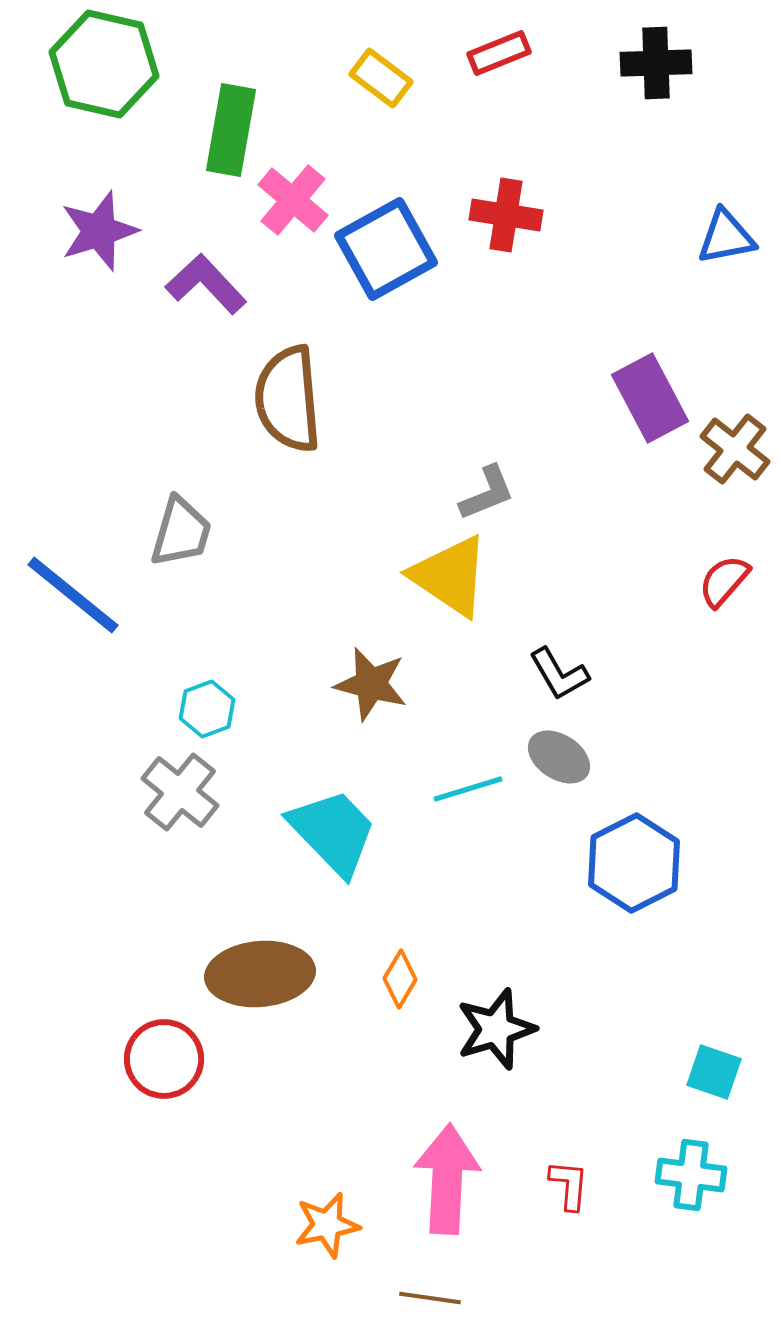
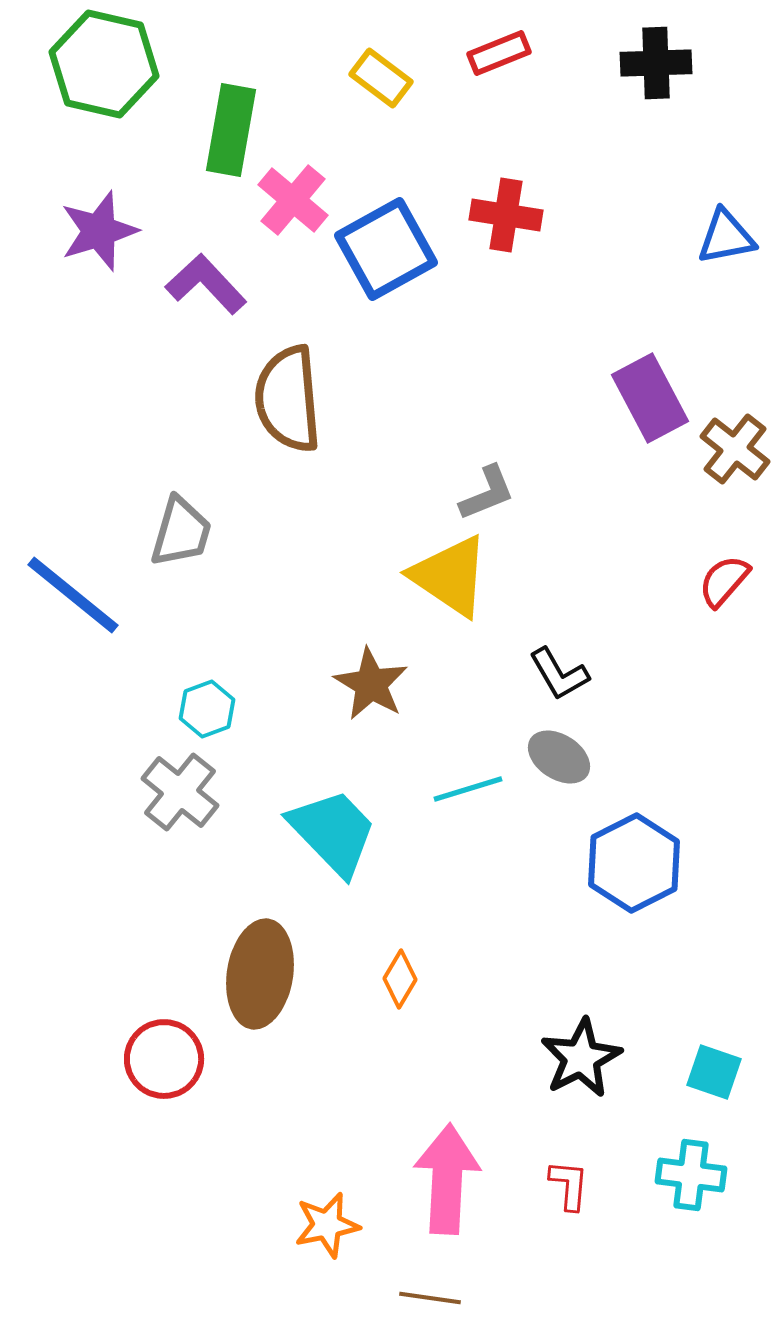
brown star: rotated 16 degrees clockwise
brown ellipse: rotated 76 degrees counterclockwise
black star: moved 85 px right, 29 px down; rotated 10 degrees counterclockwise
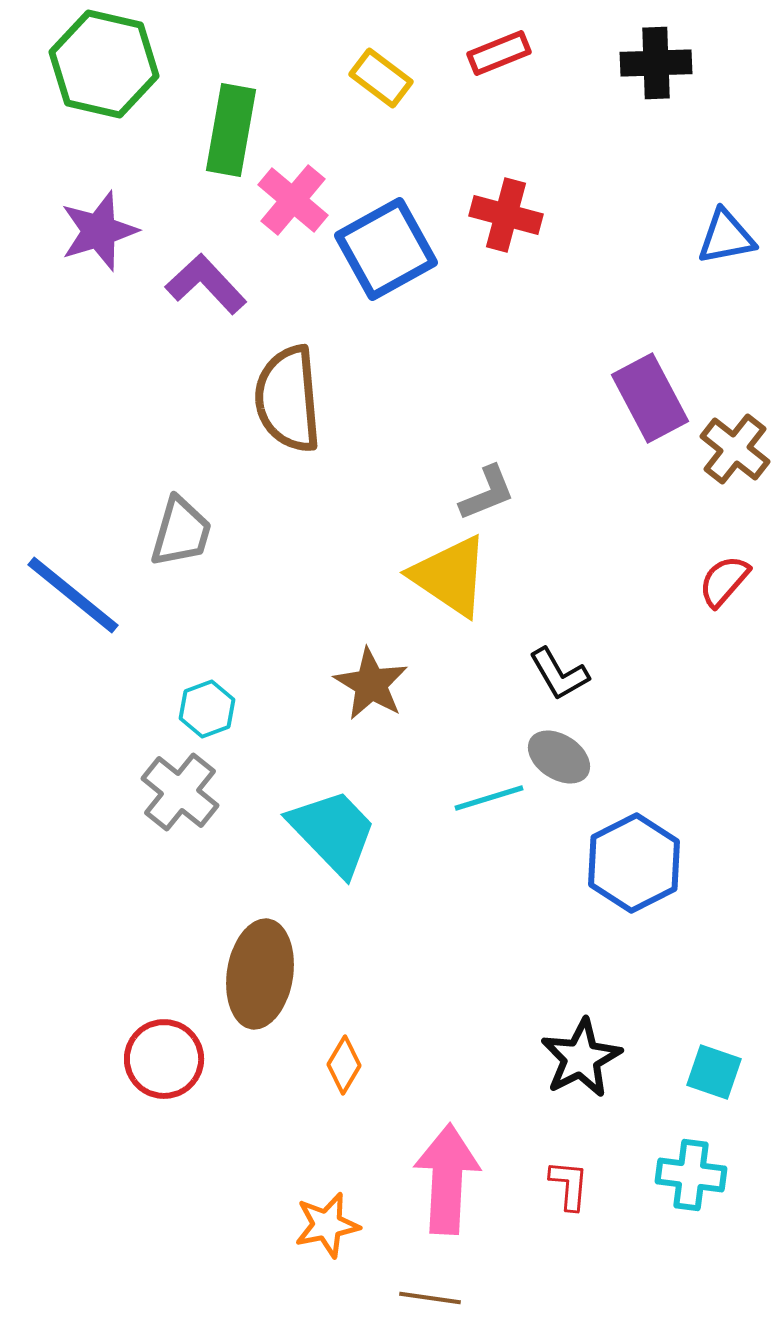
red cross: rotated 6 degrees clockwise
cyan line: moved 21 px right, 9 px down
orange diamond: moved 56 px left, 86 px down
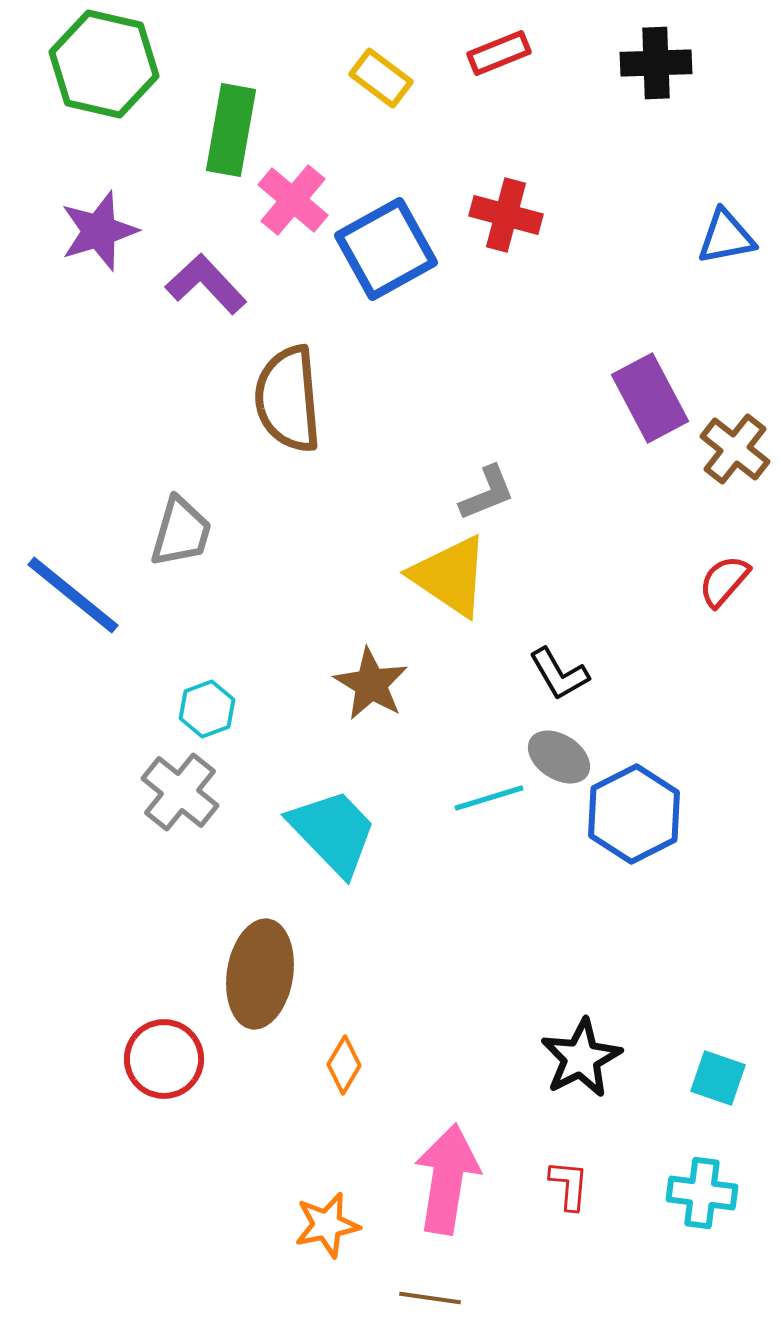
blue hexagon: moved 49 px up
cyan square: moved 4 px right, 6 px down
cyan cross: moved 11 px right, 18 px down
pink arrow: rotated 6 degrees clockwise
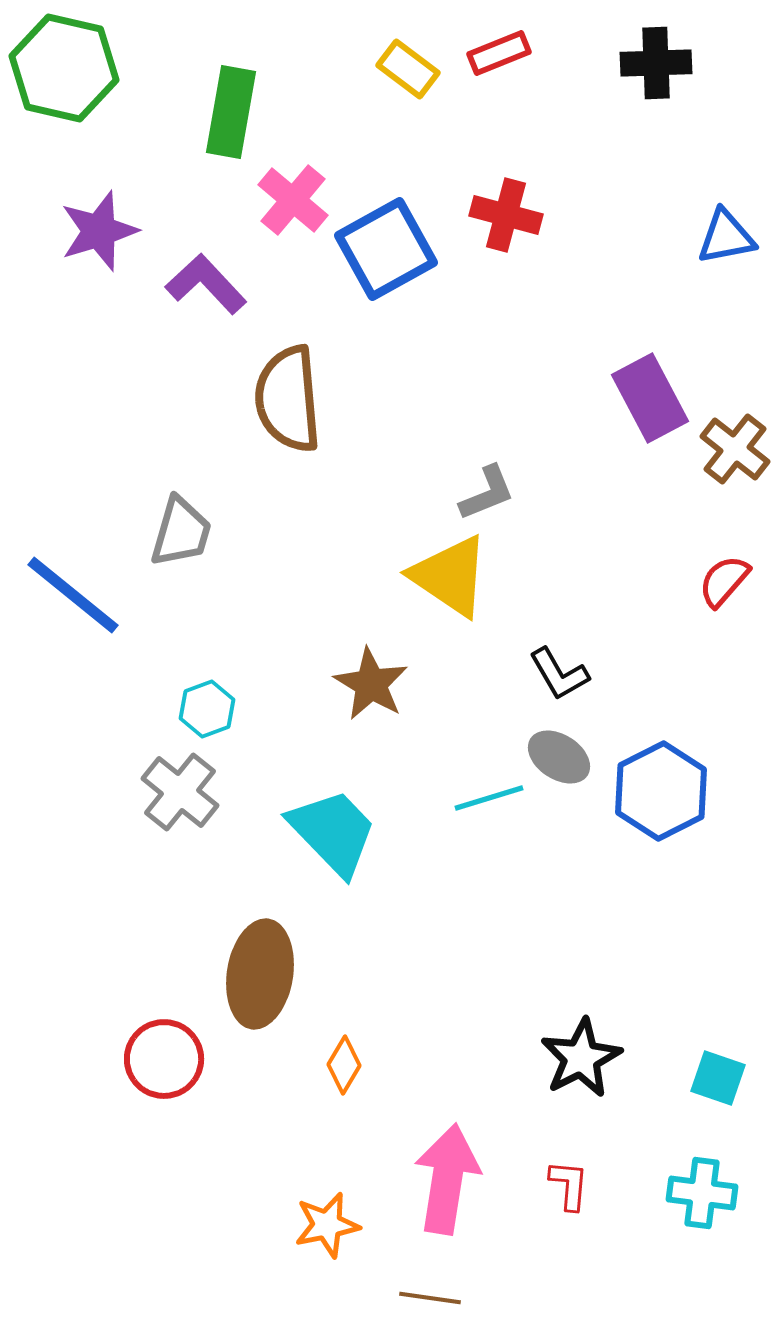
green hexagon: moved 40 px left, 4 px down
yellow rectangle: moved 27 px right, 9 px up
green rectangle: moved 18 px up
blue hexagon: moved 27 px right, 23 px up
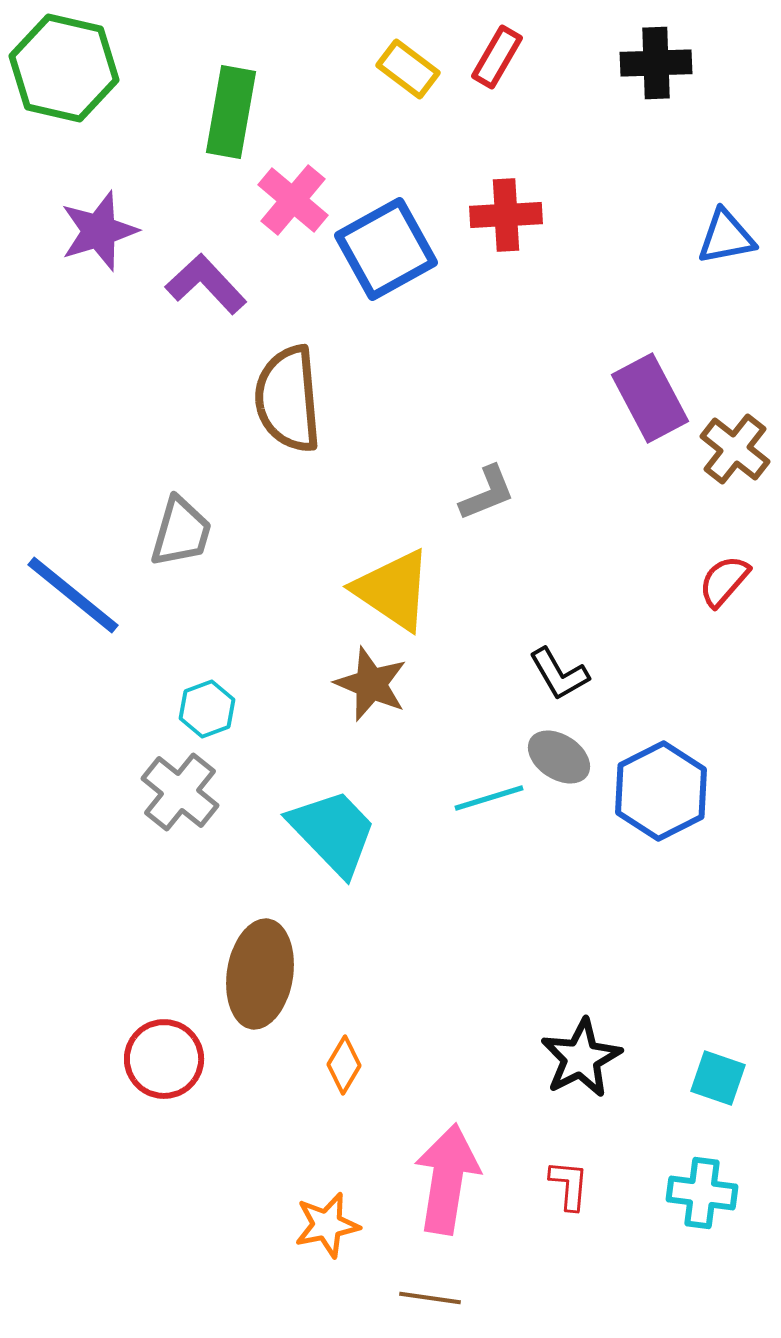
red rectangle: moved 2 px left, 4 px down; rotated 38 degrees counterclockwise
red cross: rotated 18 degrees counterclockwise
yellow triangle: moved 57 px left, 14 px down
brown star: rotated 8 degrees counterclockwise
